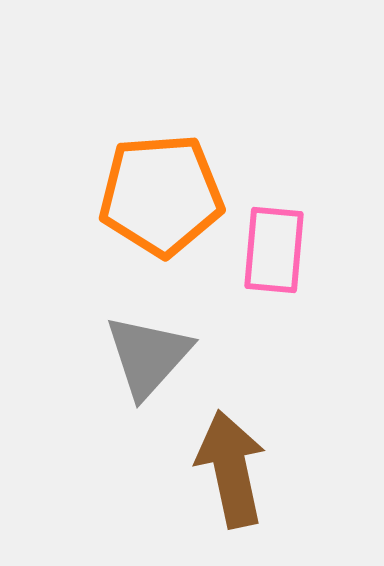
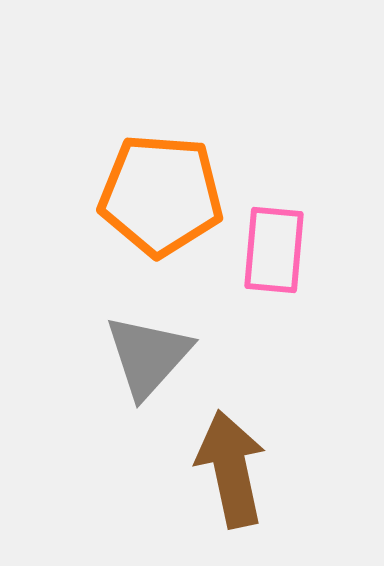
orange pentagon: rotated 8 degrees clockwise
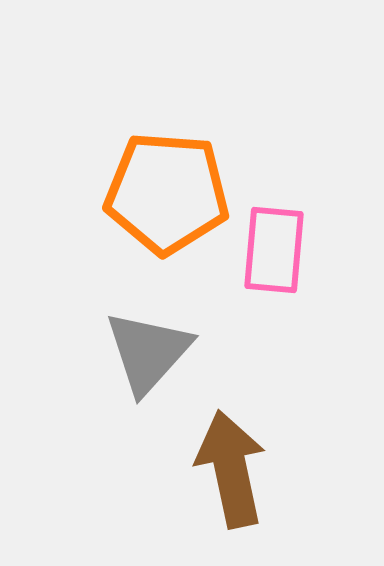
orange pentagon: moved 6 px right, 2 px up
gray triangle: moved 4 px up
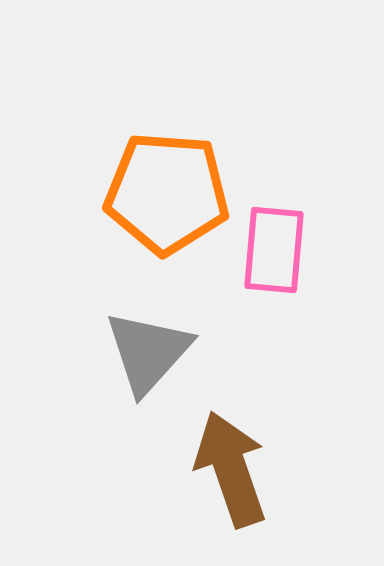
brown arrow: rotated 7 degrees counterclockwise
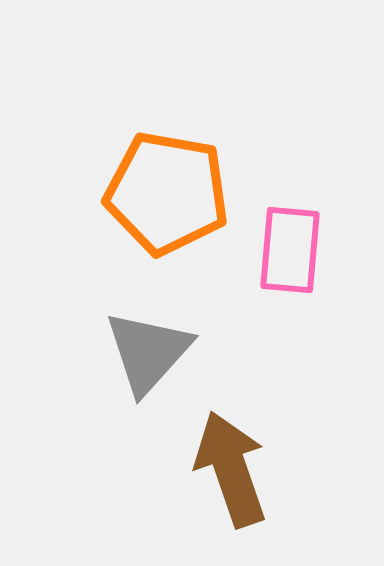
orange pentagon: rotated 6 degrees clockwise
pink rectangle: moved 16 px right
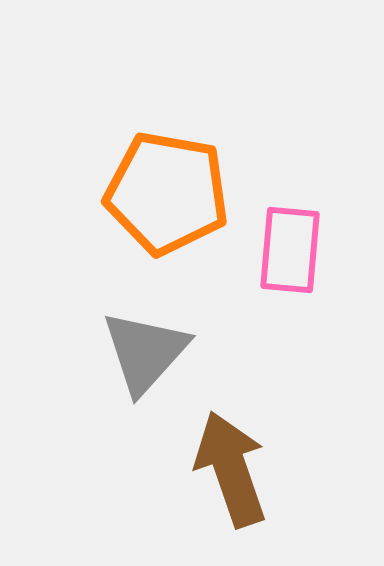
gray triangle: moved 3 px left
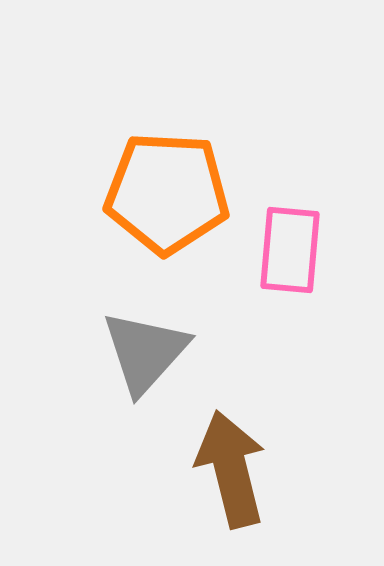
orange pentagon: rotated 7 degrees counterclockwise
brown arrow: rotated 5 degrees clockwise
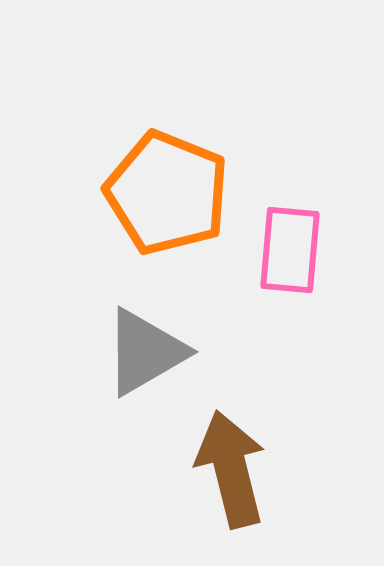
orange pentagon: rotated 19 degrees clockwise
gray triangle: rotated 18 degrees clockwise
